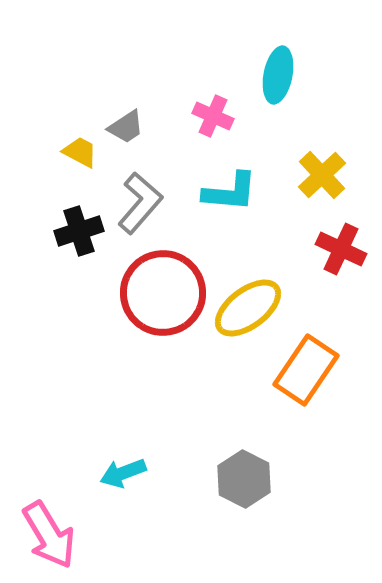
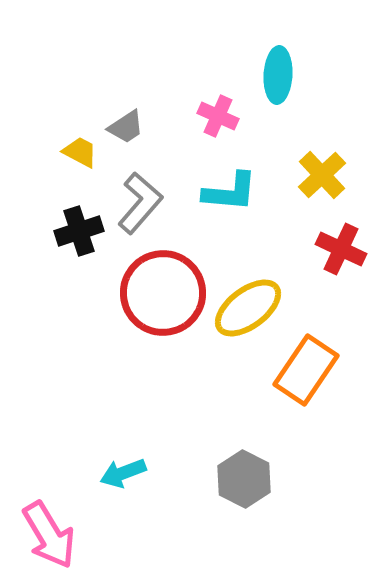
cyan ellipse: rotated 8 degrees counterclockwise
pink cross: moved 5 px right
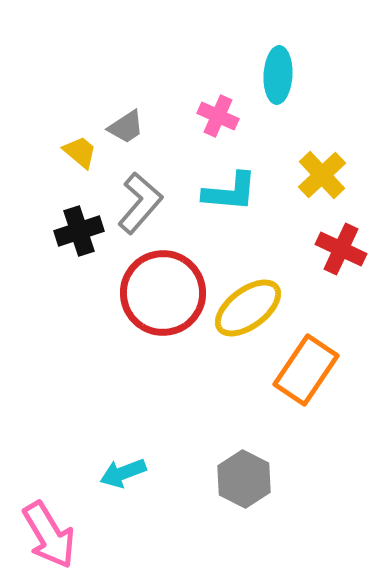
yellow trapezoid: rotated 12 degrees clockwise
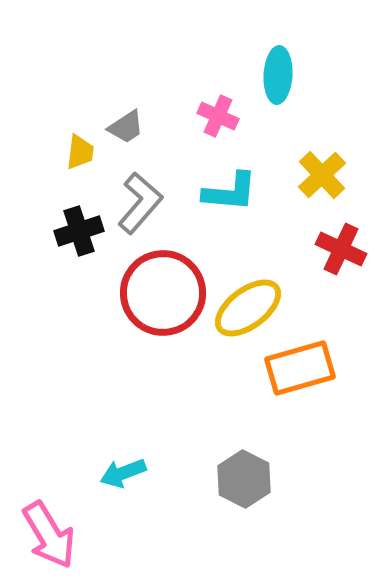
yellow trapezoid: rotated 57 degrees clockwise
orange rectangle: moved 6 px left, 2 px up; rotated 40 degrees clockwise
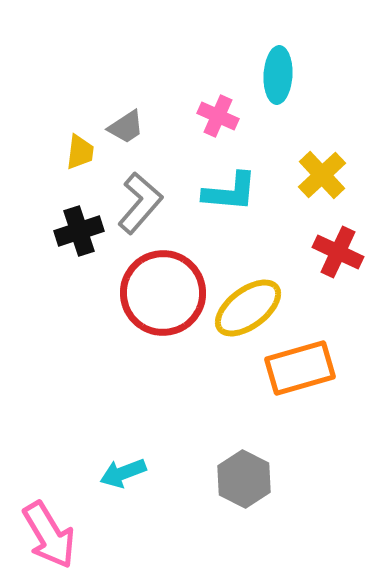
red cross: moved 3 px left, 3 px down
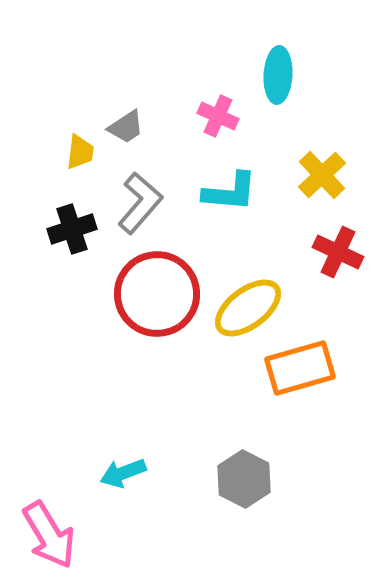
black cross: moved 7 px left, 2 px up
red circle: moved 6 px left, 1 px down
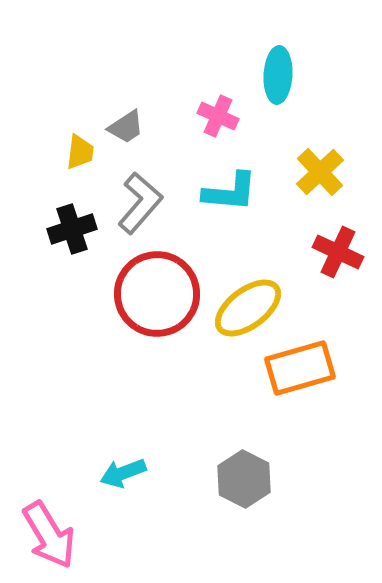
yellow cross: moved 2 px left, 3 px up
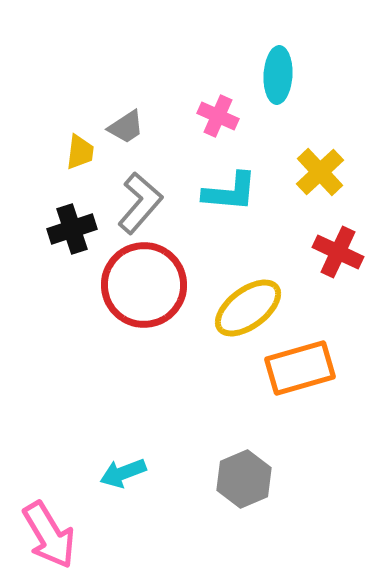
red circle: moved 13 px left, 9 px up
gray hexagon: rotated 10 degrees clockwise
